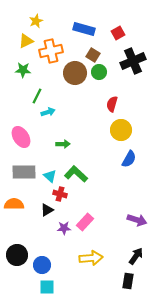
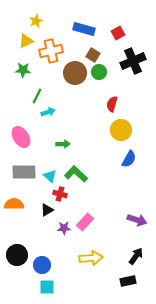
black rectangle: rotated 70 degrees clockwise
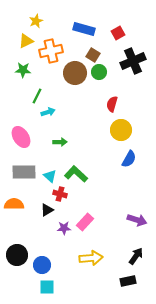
green arrow: moved 3 px left, 2 px up
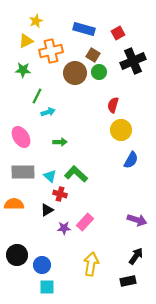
red semicircle: moved 1 px right, 1 px down
blue semicircle: moved 2 px right, 1 px down
gray rectangle: moved 1 px left
yellow arrow: moved 6 px down; rotated 75 degrees counterclockwise
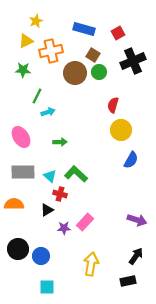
black circle: moved 1 px right, 6 px up
blue circle: moved 1 px left, 9 px up
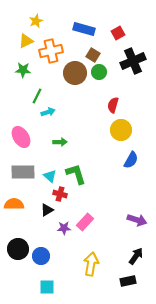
green L-shape: rotated 30 degrees clockwise
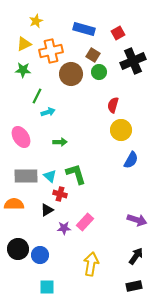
yellow triangle: moved 2 px left, 3 px down
brown circle: moved 4 px left, 1 px down
gray rectangle: moved 3 px right, 4 px down
blue circle: moved 1 px left, 1 px up
black rectangle: moved 6 px right, 5 px down
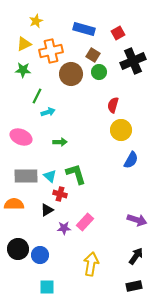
pink ellipse: rotated 35 degrees counterclockwise
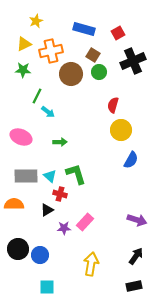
cyan arrow: rotated 56 degrees clockwise
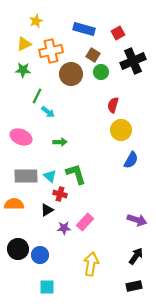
green circle: moved 2 px right
